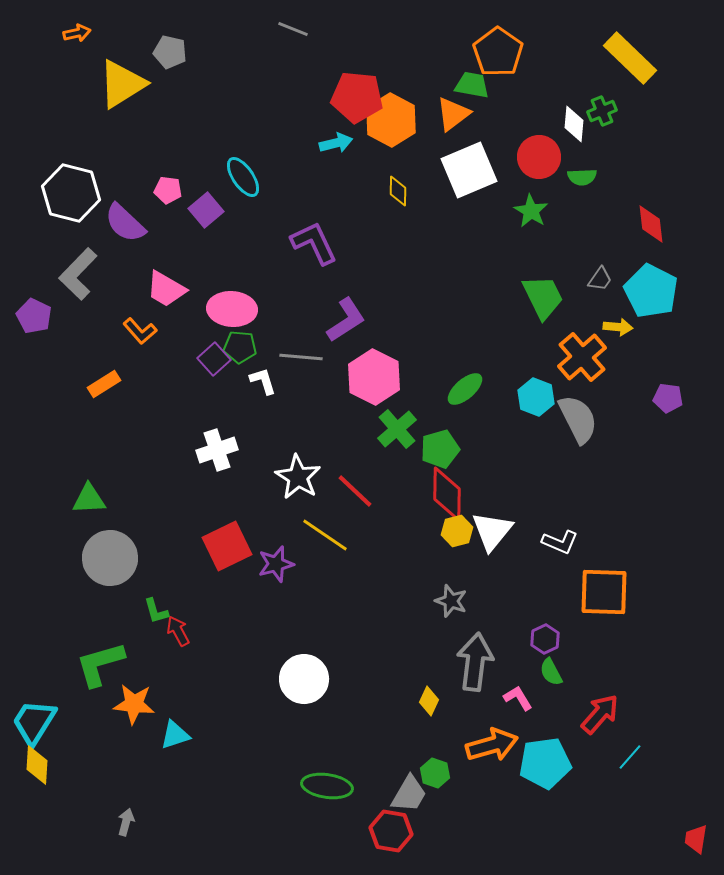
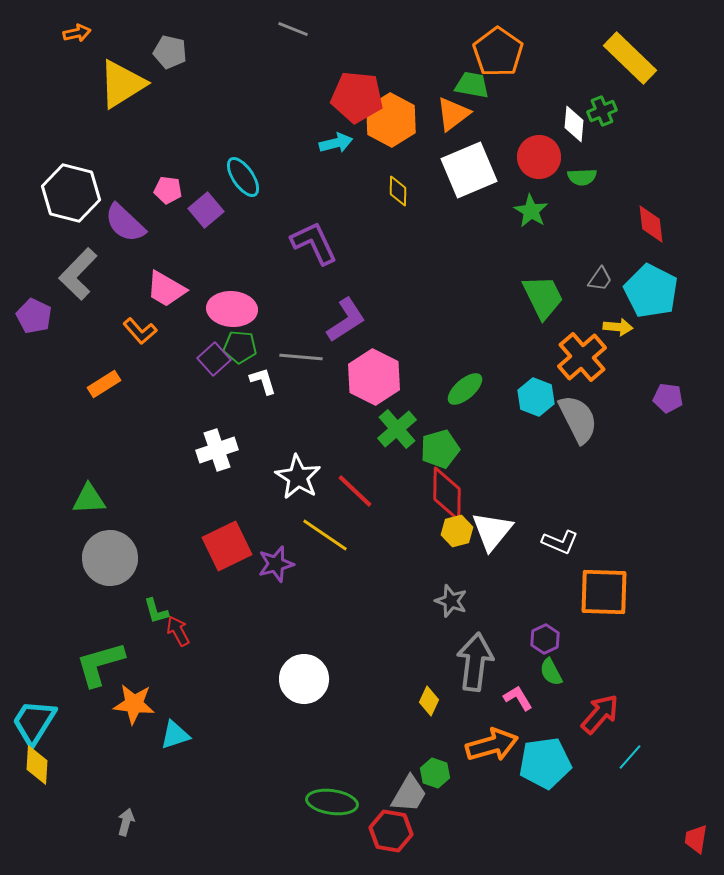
green ellipse at (327, 786): moved 5 px right, 16 px down
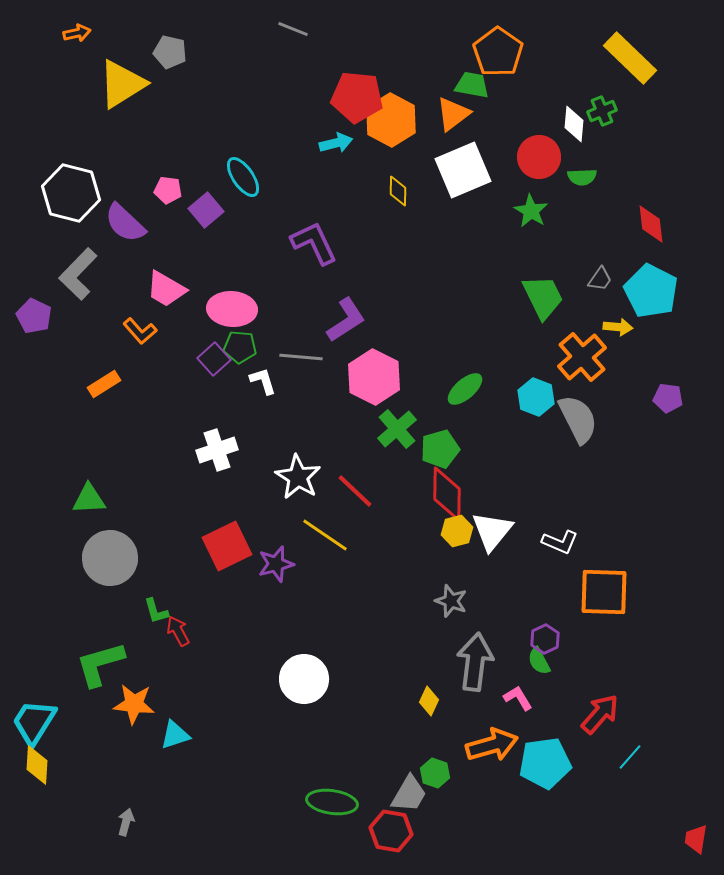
white square at (469, 170): moved 6 px left
green semicircle at (551, 672): moved 12 px left, 11 px up
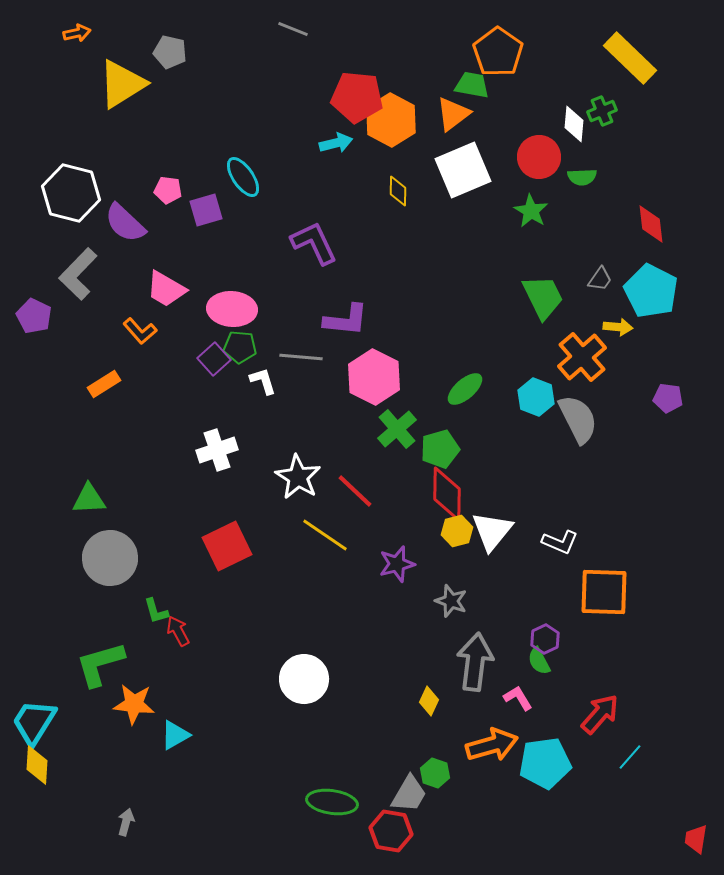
purple square at (206, 210): rotated 24 degrees clockwise
purple L-shape at (346, 320): rotated 39 degrees clockwise
purple star at (276, 564): moved 121 px right
cyan triangle at (175, 735): rotated 12 degrees counterclockwise
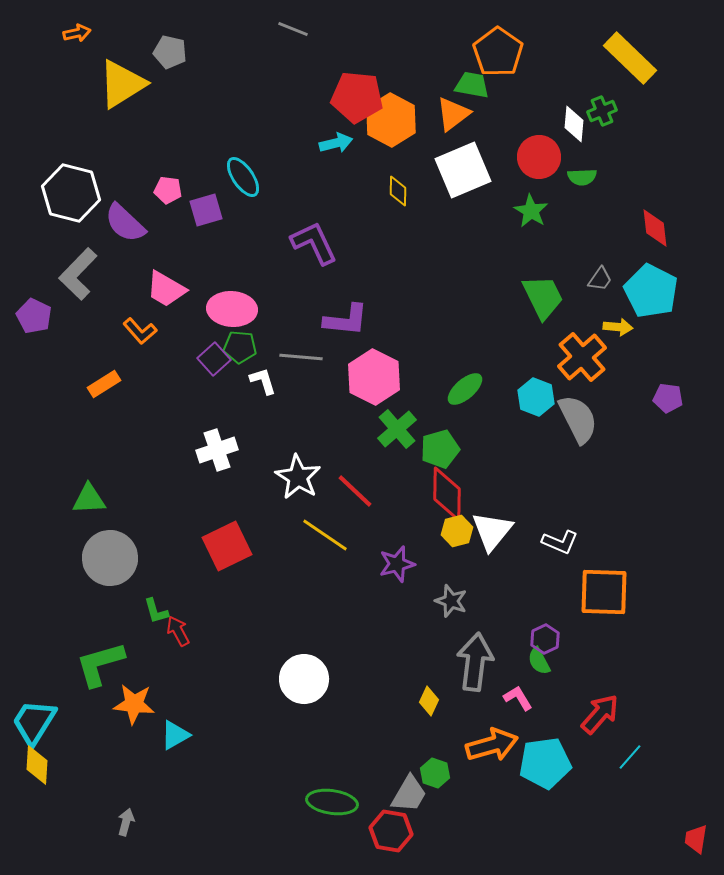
red diamond at (651, 224): moved 4 px right, 4 px down
